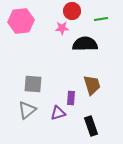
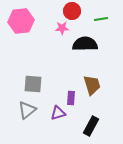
black rectangle: rotated 48 degrees clockwise
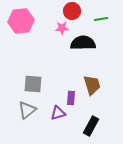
black semicircle: moved 2 px left, 1 px up
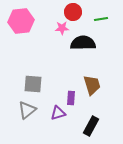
red circle: moved 1 px right, 1 px down
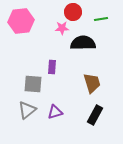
brown trapezoid: moved 2 px up
purple rectangle: moved 19 px left, 31 px up
purple triangle: moved 3 px left, 1 px up
black rectangle: moved 4 px right, 11 px up
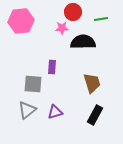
black semicircle: moved 1 px up
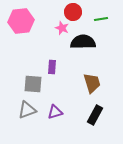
pink star: rotated 24 degrees clockwise
gray triangle: rotated 18 degrees clockwise
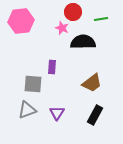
brown trapezoid: rotated 70 degrees clockwise
purple triangle: moved 2 px right, 1 px down; rotated 42 degrees counterclockwise
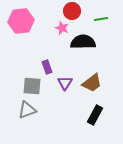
red circle: moved 1 px left, 1 px up
purple rectangle: moved 5 px left; rotated 24 degrees counterclockwise
gray square: moved 1 px left, 2 px down
purple triangle: moved 8 px right, 30 px up
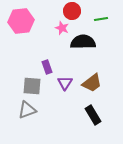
black rectangle: moved 2 px left; rotated 60 degrees counterclockwise
